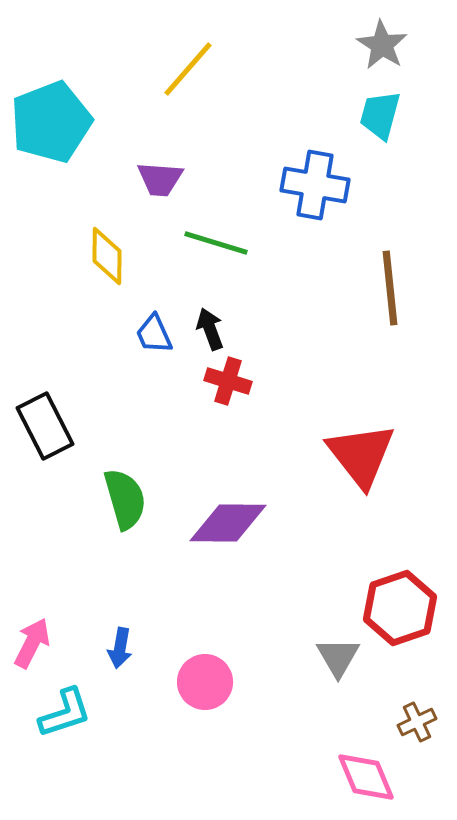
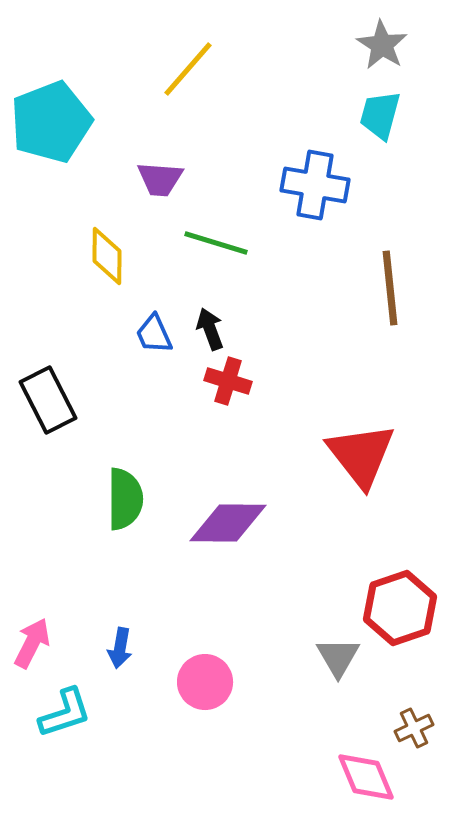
black rectangle: moved 3 px right, 26 px up
green semicircle: rotated 16 degrees clockwise
brown cross: moved 3 px left, 6 px down
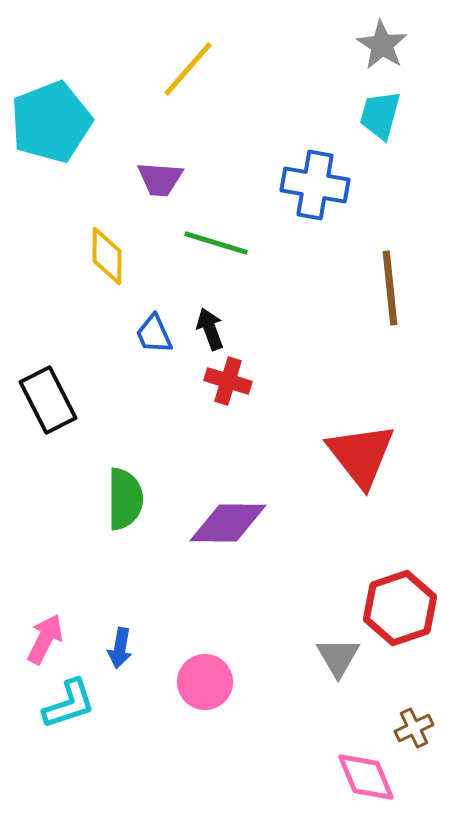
pink arrow: moved 13 px right, 4 px up
cyan L-shape: moved 4 px right, 9 px up
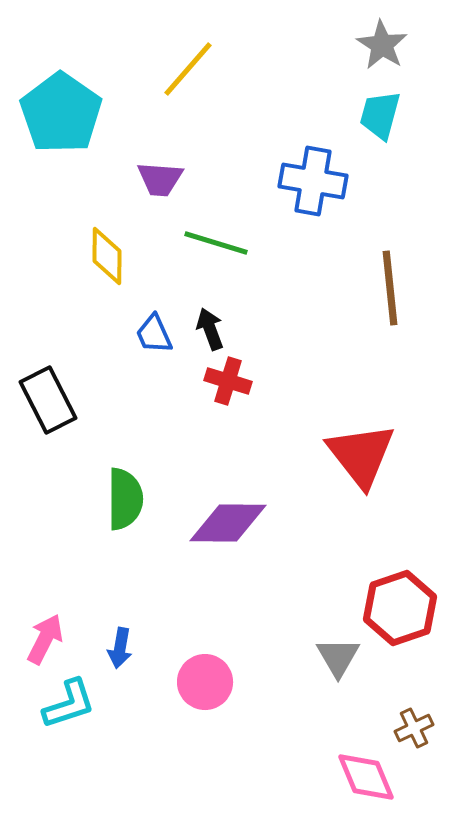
cyan pentagon: moved 10 px right, 9 px up; rotated 16 degrees counterclockwise
blue cross: moved 2 px left, 4 px up
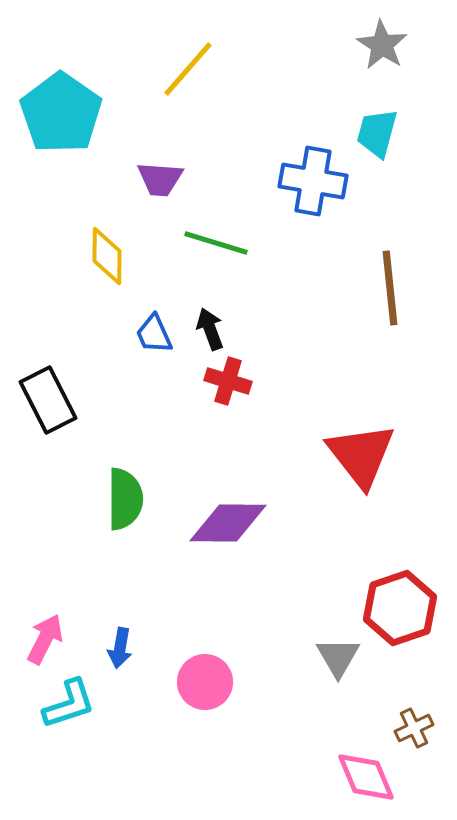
cyan trapezoid: moved 3 px left, 18 px down
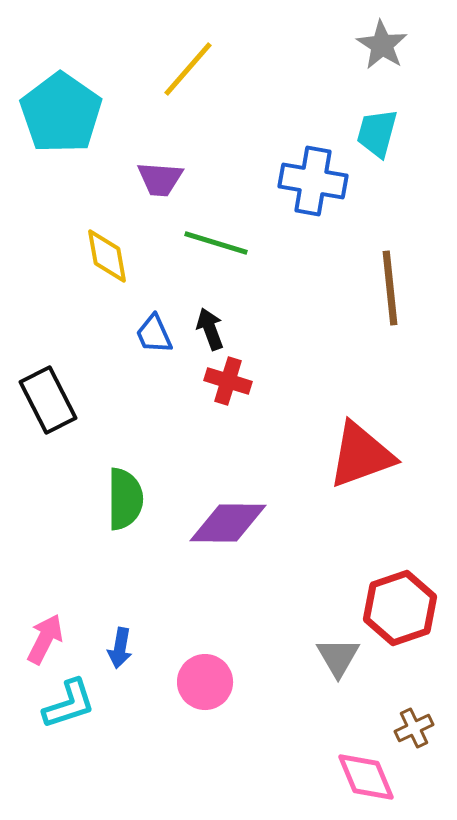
yellow diamond: rotated 10 degrees counterclockwise
red triangle: rotated 48 degrees clockwise
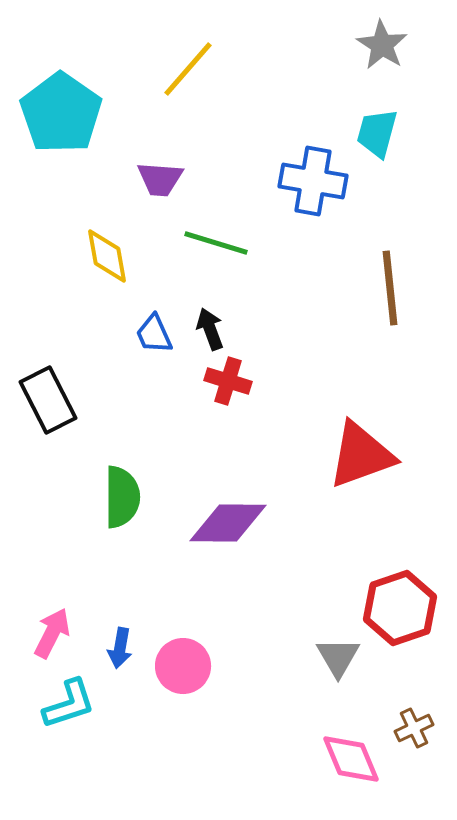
green semicircle: moved 3 px left, 2 px up
pink arrow: moved 7 px right, 6 px up
pink circle: moved 22 px left, 16 px up
pink diamond: moved 15 px left, 18 px up
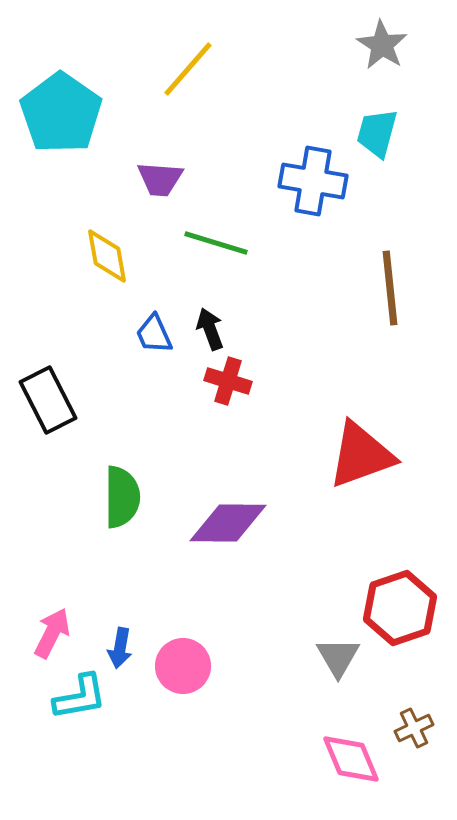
cyan L-shape: moved 11 px right, 7 px up; rotated 8 degrees clockwise
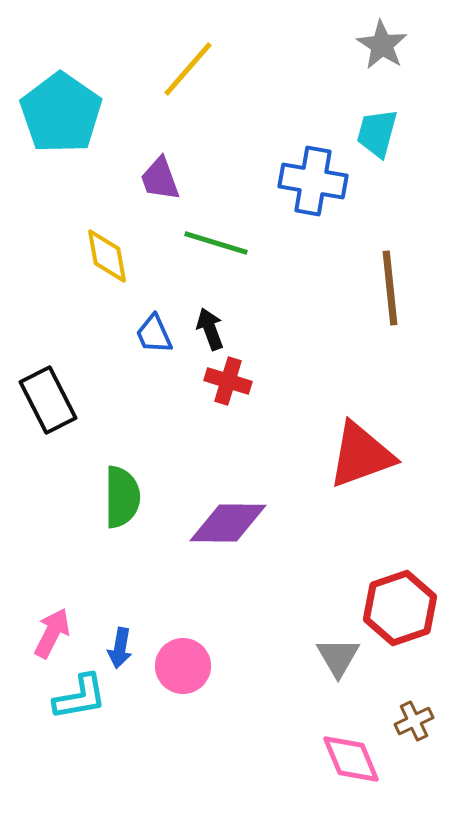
purple trapezoid: rotated 66 degrees clockwise
brown cross: moved 7 px up
